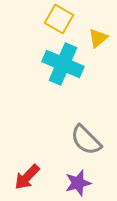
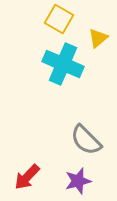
purple star: moved 2 px up
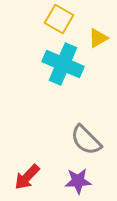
yellow triangle: rotated 10 degrees clockwise
purple star: rotated 12 degrees clockwise
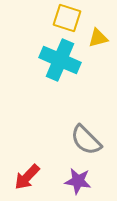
yellow square: moved 8 px right, 1 px up; rotated 12 degrees counterclockwise
yellow triangle: rotated 15 degrees clockwise
cyan cross: moved 3 px left, 4 px up
purple star: rotated 12 degrees clockwise
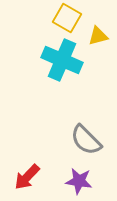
yellow square: rotated 12 degrees clockwise
yellow triangle: moved 2 px up
cyan cross: moved 2 px right
purple star: moved 1 px right
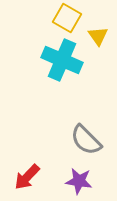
yellow triangle: rotated 50 degrees counterclockwise
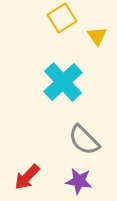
yellow square: moved 5 px left; rotated 28 degrees clockwise
yellow triangle: moved 1 px left
cyan cross: moved 1 px right, 22 px down; rotated 24 degrees clockwise
gray semicircle: moved 2 px left
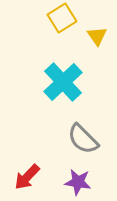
gray semicircle: moved 1 px left, 1 px up
purple star: moved 1 px left, 1 px down
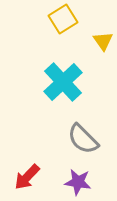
yellow square: moved 1 px right, 1 px down
yellow triangle: moved 6 px right, 5 px down
